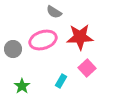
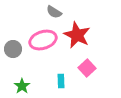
red star: moved 3 px left, 2 px up; rotated 28 degrees clockwise
cyan rectangle: rotated 32 degrees counterclockwise
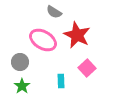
pink ellipse: rotated 48 degrees clockwise
gray circle: moved 7 px right, 13 px down
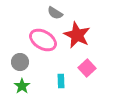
gray semicircle: moved 1 px right, 1 px down
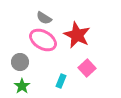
gray semicircle: moved 11 px left, 5 px down
cyan rectangle: rotated 24 degrees clockwise
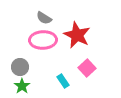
pink ellipse: rotated 32 degrees counterclockwise
gray circle: moved 5 px down
cyan rectangle: moved 2 px right; rotated 56 degrees counterclockwise
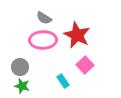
pink square: moved 2 px left, 3 px up
green star: rotated 21 degrees counterclockwise
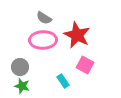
pink square: rotated 18 degrees counterclockwise
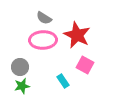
green star: rotated 28 degrees counterclockwise
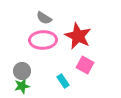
red star: moved 1 px right, 1 px down
gray circle: moved 2 px right, 4 px down
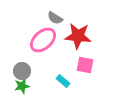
gray semicircle: moved 11 px right
red star: rotated 20 degrees counterclockwise
pink ellipse: rotated 40 degrees counterclockwise
pink square: rotated 18 degrees counterclockwise
cyan rectangle: rotated 16 degrees counterclockwise
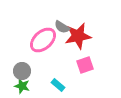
gray semicircle: moved 7 px right, 9 px down
red star: rotated 16 degrees counterclockwise
pink square: rotated 30 degrees counterclockwise
cyan rectangle: moved 5 px left, 4 px down
green star: rotated 28 degrees clockwise
